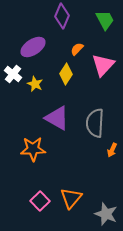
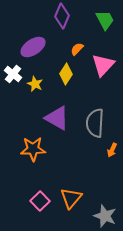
gray star: moved 1 px left, 2 px down
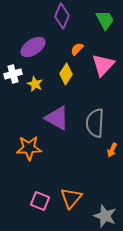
white cross: rotated 36 degrees clockwise
orange star: moved 4 px left, 1 px up
pink square: rotated 24 degrees counterclockwise
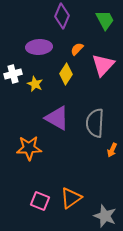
purple ellipse: moved 6 px right; rotated 30 degrees clockwise
orange triangle: rotated 15 degrees clockwise
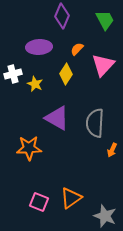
pink square: moved 1 px left, 1 px down
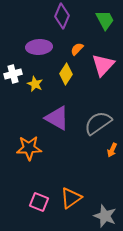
gray semicircle: moved 3 px right; rotated 52 degrees clockwise
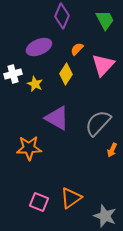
purple ellipse: rotated 20 degrees counterclockwise
gray semicircle: rotated 12 degrees counterclockwise
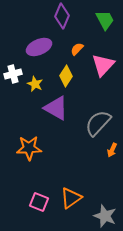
yellow diamond: moved 2 px down
purple triangle: moved 1 px left, 10 px up
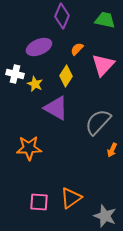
green trapezoid: rotated 50 degrees counterclockwise
white cross: moved 2 px right; rotated 30 degrees clockwise
gray semicircle: moved 1 px up
pink square: rotated 18 degrees counterclockwise
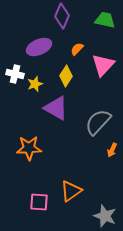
yellow star: rotated 28 degrees clockwise
orange triangle: moved 7 px up
